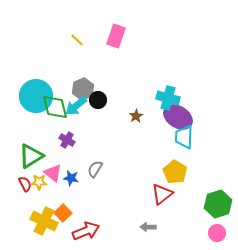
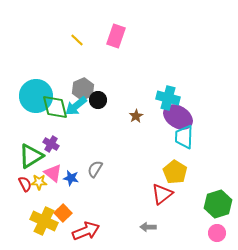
purple cross: moved 16 px left, 4 px down
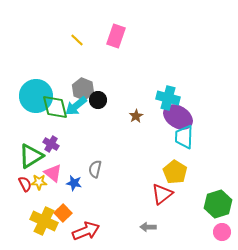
gray hexagon: rotated 15 degrees counterclockwise
gray semicircle: rotated 18 degrees counterclockwise
blue star: moved 3 px right, 5 px down
pink circle: moved 5 px right, 1 px up
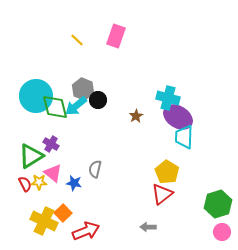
yellow pentagon: moved 8 px left
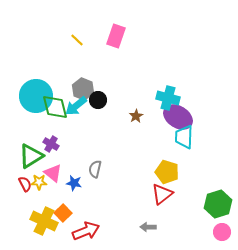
yellow pentagon: rotated 15 degrees counterclockwise
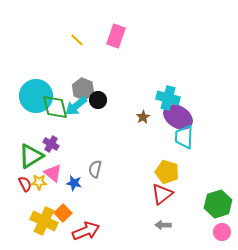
brown star: moved 7 px right, 1 px down
gray arrow: moved 15 px right, 2 px up
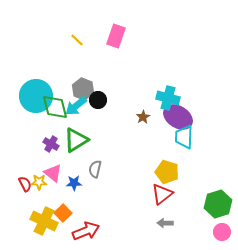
green triangle: moved 45 px right, 16 px up
blue star: rotated 14 degrees counterclockwise
gray arrow: moved 2 px right, 2 px up
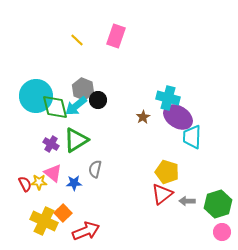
cyan trapezoid: moved 8 px right
gray arrow: moved 22 px right, 22 px up
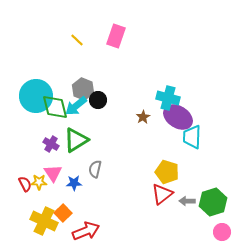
pink triangle: rotated 18 degrees clockwise
green hexagon: moved 5 px left, 2 px up
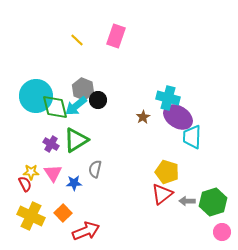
yellow star: moved 8 px left, 10 px up
yellow cross: moved 13 px left, 5 px up
